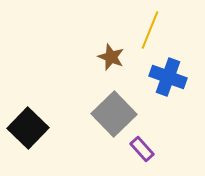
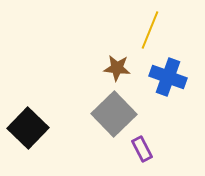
brown star: moved 6 px right, 11 px down; rotated 16 degrees counterclockwise
purple rectangle: rotated 15 degrees clockwise
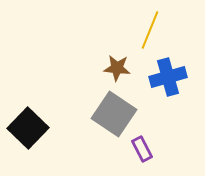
blue cross: rotated 36 degrees counterclockwise
gray square: rotated 12 degrees counterclockwise
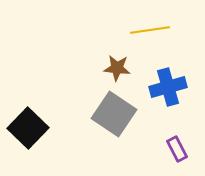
yellow line: rotated 60 degrees clockwise
blue cross: moved 10 px down
purple rectangle: moved 35 px right
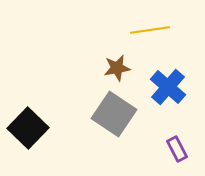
brown star: rotated 16 degrees counterclockwise
blue cross: rotated 33 degrees counterclockwise
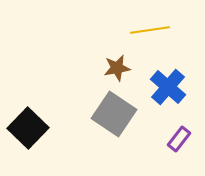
purple rectangle: moved 2 px right, 10 px up; rotated 65 degrees clockwise
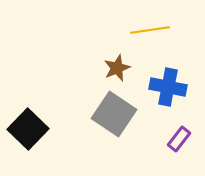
brown star: rotated 12 degrees counterclockwise
blue cross: rotated 30 degrees counterclockwise
black square: moved 1 px down
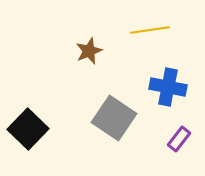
brown star: moved 28 px left, 17 px up
gray square: moved 4 px down
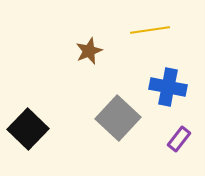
gray square: moved 4 px right; rotated 9 degrees clockwise
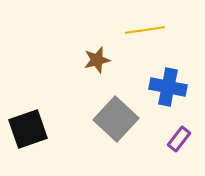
yellow line: moved 5 px left
brown star: moved 8 px right, 9 px down; rotated 8 degrees clockwise
gray square: moved 2 px left, 1 px down
black square: rotated 27 degrees clockwise
